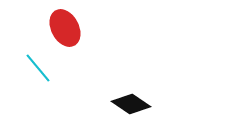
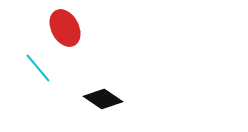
black diamond: moved 28 px left, 5 px up
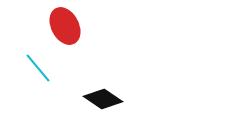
red ellipse: moved 2 px up
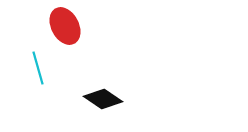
cyan line: rotated 24 degrees clockwise
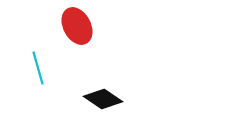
red ellipse: moved 12 px right
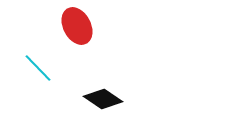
cyan line: rotated 28 degrees counterclockwise
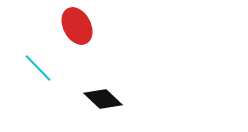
black diamond: rotated 9 degrees clockwise
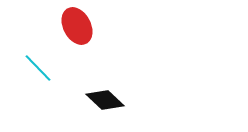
black diamond: moved 2 px right, 1 px down
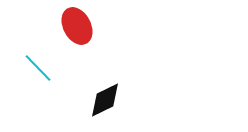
black diamond: rotated 69 degrees counterclockwise
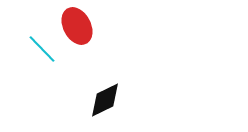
cyan line: moved 4 px right, 19 px up
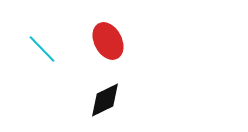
red ellipse: moved 31 px right, 15 px down
